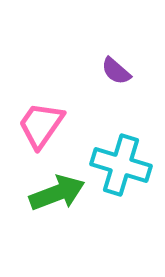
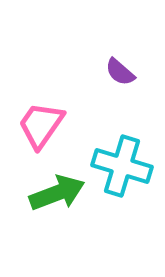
purple semicircle: moved 4 px right, 1 px down
cyan cross: moved 1 px right, 1 px down
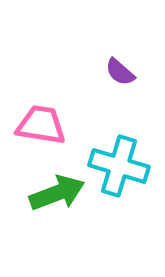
pink trapezoid: rotated 64 degrees clockwise
cyan cross: moved 3 px left
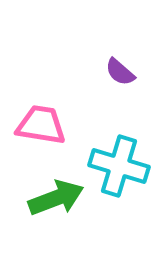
green arrow: moved 1 px left, 5 px down
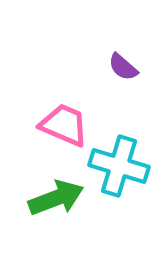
purple semicircle: moved 3 px right, 5 px up
pink trapezoid: moved 23 px right; rotated 14 degrees clockwise
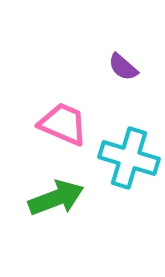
pink trapezoid: moved 1 px left, 1 px up
cyan cross: moved 10 px right, 8 px up
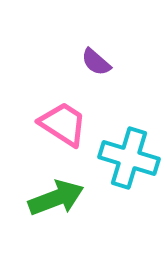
purple semicircle: moved 27 px left, 5 px up
pink trapezoid: rotated 10 degrees clockwise
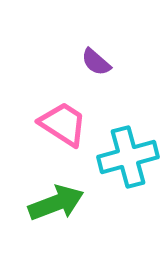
cyan cross: moved 1 px left, 1 px up; rotated 32 degrees counterclockwise
green arrow: moved 5 px down
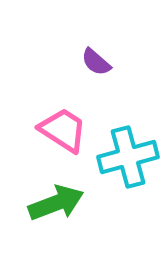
pink trapezoid: moved 6 px down
